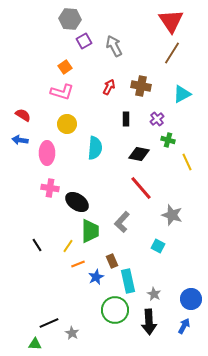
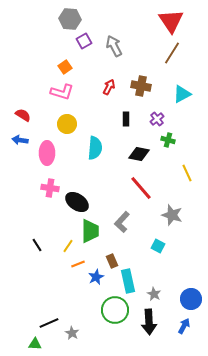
yellow line at (187, 162): moved 11 px down
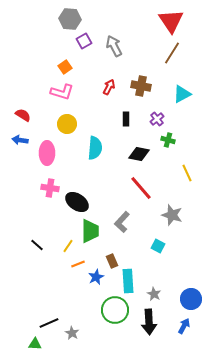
black line at (37, 245): rotated 16 degrees counterclockwise
cyan rectangle at (128, 281): rotated 10 degrees clockwise
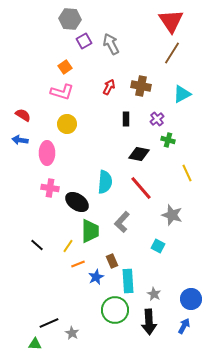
gray arrow at (114, 46): moved 3 px left, 2 px up
cyan semicircle at (95, 148): moved 10 px right, 34 px down
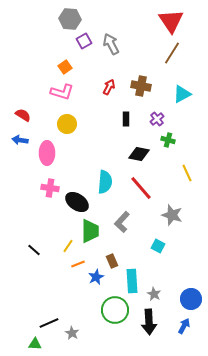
black line at (37, 245): moved 3 px left, 5 px down
cyan rectangle at (128, 281): moved 4 px right
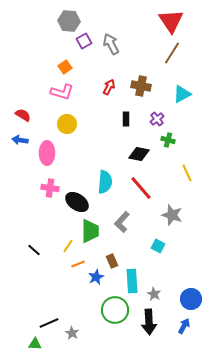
gray hexagon at (70, 19): moved 1 px left, 2 px down
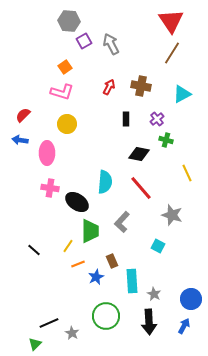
red semicircle at (23, 115): rotated 77 degrees counterclockwise
green cross at (168, 140): moved 2 px left
green circle at (115, 310): moved 9 px left, 6 px down
green triangle at (35, 344): rotated 48 degrees counterclockwise
